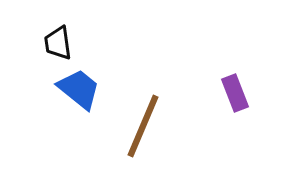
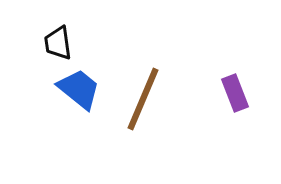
brown line: moved 27 px up
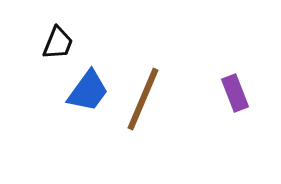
black trapezoid: rotated 150 degrees counterclockwise
blue trapezoid: moved 9 px right, 2 px down; rotated 87 degrees clockwise
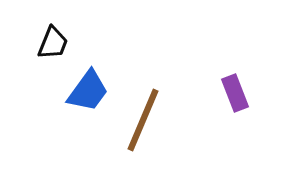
black trapezoid: moved 5 px left
brown line: moved 21 px down
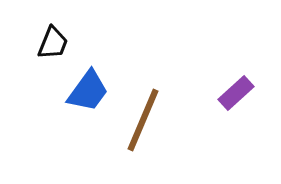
purple rectangle: moved 1 px right; rotated 69 degrees clockwise
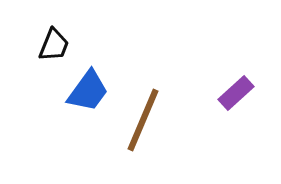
black trapezoid: moved 1 px right, 2 px down
